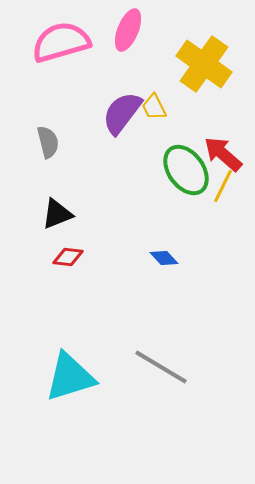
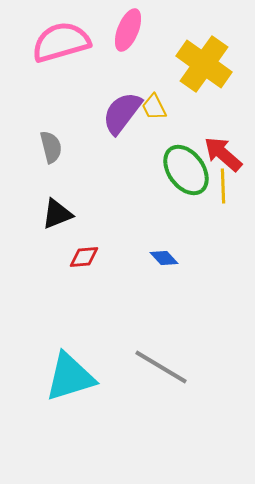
gray semicircle: moved 3 px right, 5 px down
yellow line: rotated 28 degrees counterclockwise
red diamond: moved 16 px right; rotated 12 degrees counterclockwise
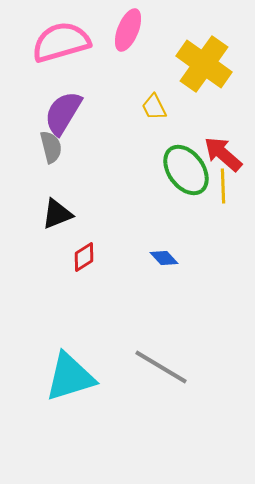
purple semicircle: moved 59 px left; rotated 6 degrees counterclockwise
red diamond: rotated 28 degrees counterclockwise
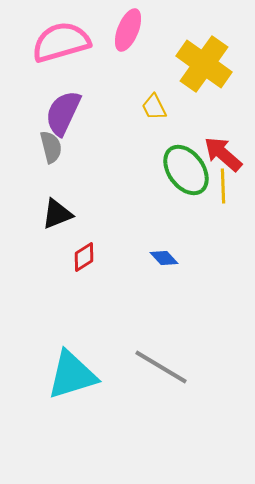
purple semicircle: rotated 6 degrees counterclockwise
cyan triangle: moved 2 px right, 2 px up
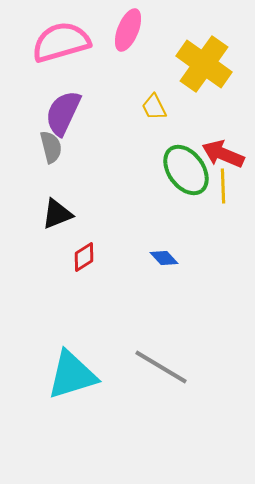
red arrow: rotated 18 degrees counterclockwise
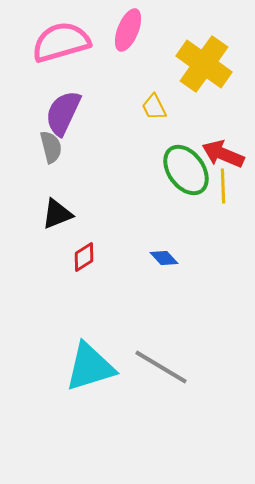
cyan triangle: moved 18 px right, 8 px up
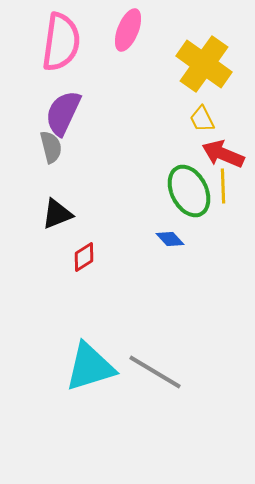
pink semicircle: rotated 114 degrees clockwise
yellow trapezoid: moved 48 px right, 12 px down
green ellipse: moved 3 px right, 21 px down; rotated 9 degrees clockwise
blue diamond: moved 6 px right, 19 px up
gray line: moved 6 px left, 5 px down
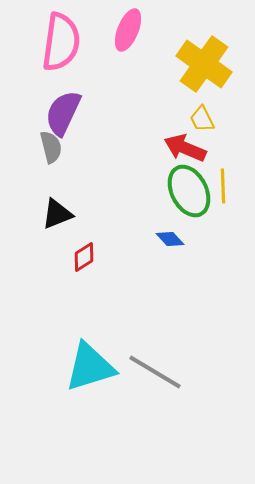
red arrow: moved 38 px left, 6 px up
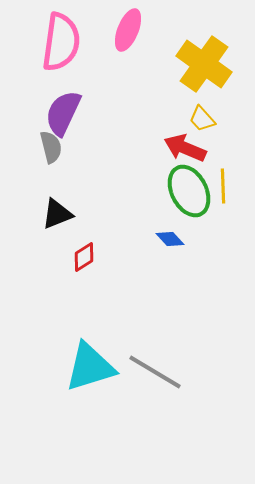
yellow trapezoid: rotated 16 degrees counterclockwise
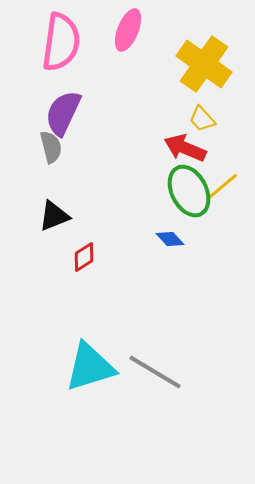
yellow line: rotated 52 degrees clockwise
black triangle: moved 3 px left, 2 px down
